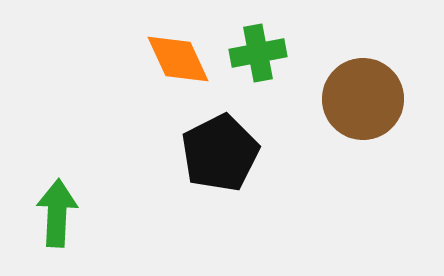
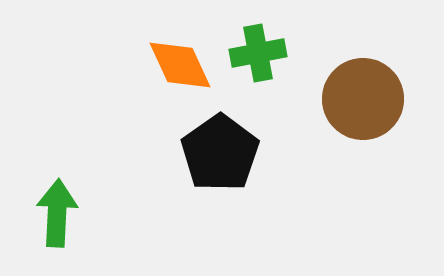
orange diamond: moved 2 px right, 6 px down
black pentagon: rotated 8 degrees counterclockwise
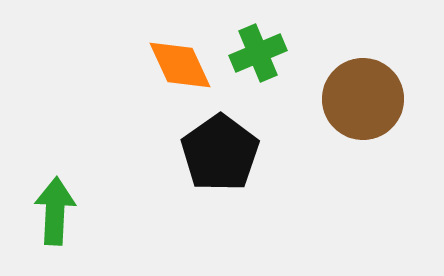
green cross: rotated 12 degrees counterclockwise
green arrow: moved 2 px left, 2 px up
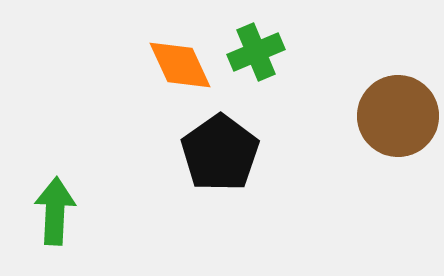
green cross: moved 2 px left, 1 px up
brown circle: moved 35 px right, 17 px down
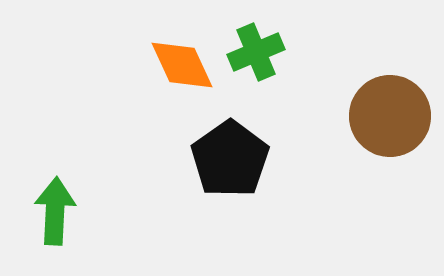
orange diamond: moved 2 px right
brown circle: moved 8 px left
black pentagon: moved 10 px right, 6 px down
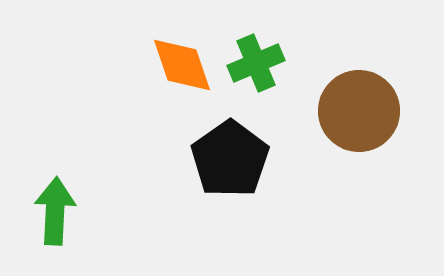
green cross: moved 11 px down
orange diamond: rotated 6 degrees clockwise
brown circle: moved 31 px left, 5 px up
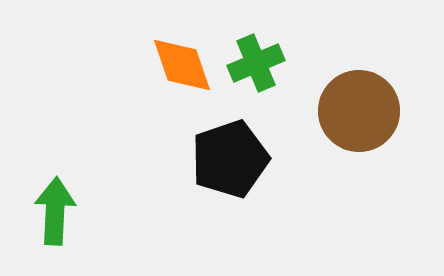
black pentagon: rotated 16 degrees clockwise
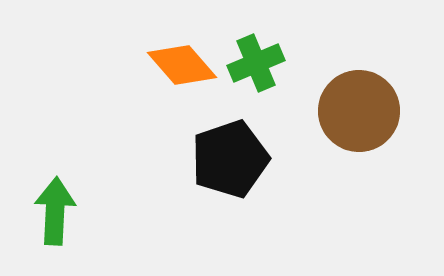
orange diamond: rotated 22 degrees counterclockwise
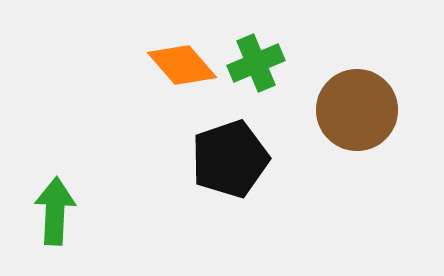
brown circle: moved 2 px left, 1 px up
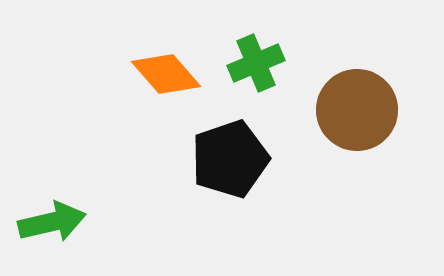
orange diamond: moved 16 px left, 9 px down
green arrow: moved 3 px left, 11 px down; rotated 74 degrees clockwise
